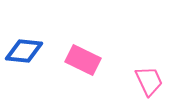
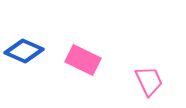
blue diamond: rotated 18 degrees clockwise
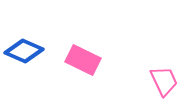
pink trapezoid: moved 15 px right
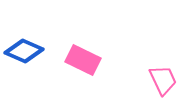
pink trapezoid: moved 1 px left, 1 px up
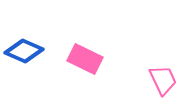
pink rectangle: moved 2 px right, 1 px up
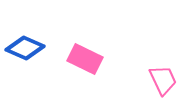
blue diamond: moved 1 px right, 3 px up
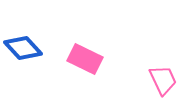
blue diamond: moved 2 px left; rotated 24 degrees clockwise
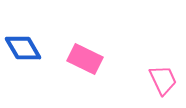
blue diamond: rotated 12 degrees clockwise
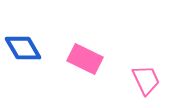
pink trapezoid: moved 17 px left
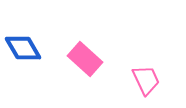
pink rectangle: rotated 16 degrees clockwise
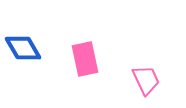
pink rectangle: rotated 36 degrees clockwise
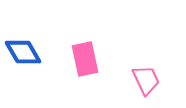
blue diamond: moved 4 px down
